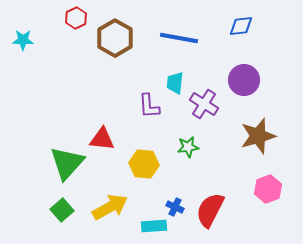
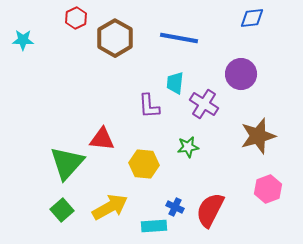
blue diamond: moved 11 px right, 8 px up
purple circle: moved 3 px left, 6 px up
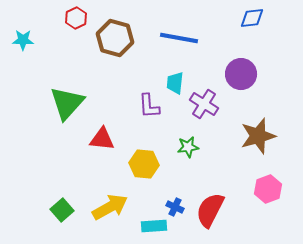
brown hexagon: rotated 15 degrees counterclockwise
green triangle: moved 60 px up
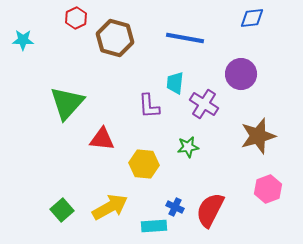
blue line: moved 6 px right
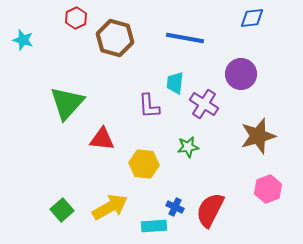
cyan star: rotated 15 degrees clockwise
